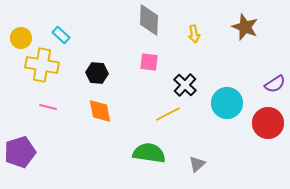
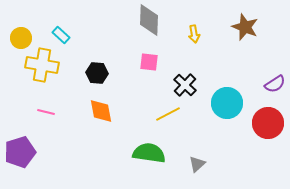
pink line: moved 2 px left, 5 px down
orange diamond: moved 1 px right
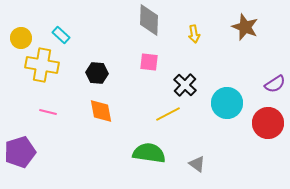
pink line: moved 2 px right
gray triangle: rotated 42 degrees counterclockwise
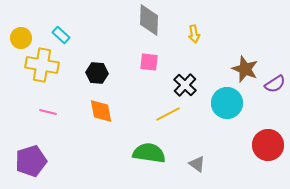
brown star: moved 42 px down
red circle: moved 22 px down
purple pentagon: moved 11 px right, 9 px down
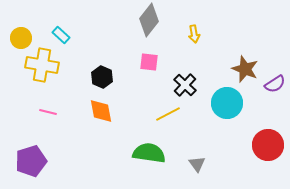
gray diamond: rotated 36 degrees clockwise
black hexagon: moved 5 px right, 4 px down; rotated 20 degrees clockwise
gray triangle: rotated 18 degrees clockwise
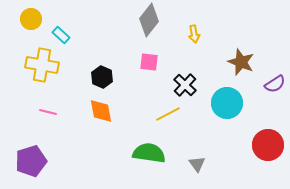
yellow circle: moved 10 px right, 19 px up
brown star: moved 4 px left, 7 px up
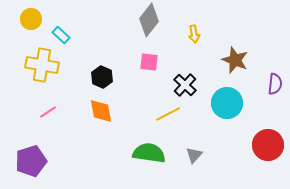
brown star: moved 6 px left, 2 px up
purple semicircle: rotated 50 degrees counterclockwise
pink line: rotated 48 degrees counterclockwise
gray triangle: moved 3 px left, 9 px up; rotated 18 degrees clockwise
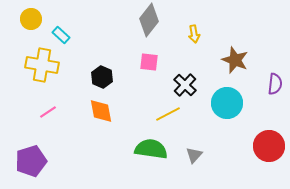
red circle: moved 1 px right, 1 px down
green semicircle: moved 2 px right, 4 px up
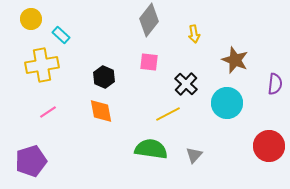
yellow cross: rotated 20 degrees counterclockwise
black hexagon: moved 2 px right
black cross: moved 1 px right, 1 px up
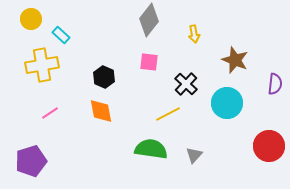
pink line: moved 2 px right, 1 px down
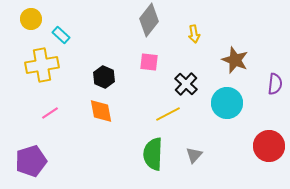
green semicircle: moved 2 px right, 5 px down; rotated 96 degrees counterclockwise
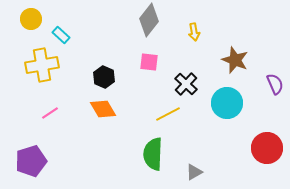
yellow arrow: moved 2 px up
purple semicircle: rotated 30 degrees counterclockwise
orange diamond: moved 2 px right, 2 px up; rotated 20 degrees counterclockwise
red circle: moved 2 px left, 2 px down
gray triangle: moved 17 px down; rotated 18 degrees clockwise
